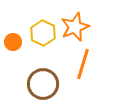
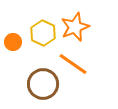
orange line: moved 10 px left; rotated 72 degrees counterclockwise
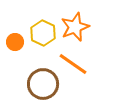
orange circle: moved 2 px right
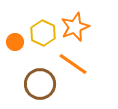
brown circle: moved 3 px left
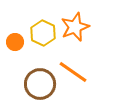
orange line: moved 8 px down
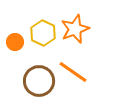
orange star: moved 2 px down
brown circle: moved 1 px left, 3 px up
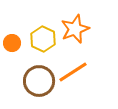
yellow hexagon: moved 6 px down
orange circle: moved 3 px left, 1 px down
orange line: rotated 68 degrees counterclockwise
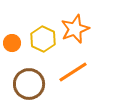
brown circle: moved 10 px left, 3 px down
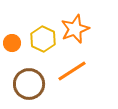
orange line: moved 1 px left, 1 px up
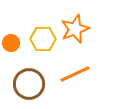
yellow hexagon: rotated 25 degrees counterclockwise
orange circle: moved 1 px left
orange line: moved 3 px right, 3 px down; rotated 8 degrees clockwise
